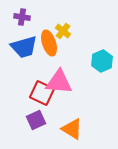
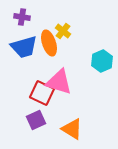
pink triangle: rotated 12 degrees clockwise
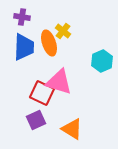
blue trapezoid: rotated 72 degrees counterclockwise
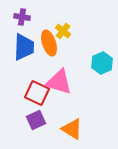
cyan hexagon: moved 2 px down
red square: moved 5 px left
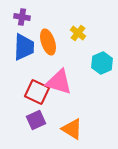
yellow cross: moved 15 px right, 2 px down
orange ellipse: moved 1 px left, 1 px up
red square: moved 1 px up
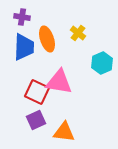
orange ellipse: moved 1 px left, 3 px up
pink triangle: rotated 8 degrees counterclockwise
orange triangle: moved 8 px left, 3 px down; rotated 25 degrees counterclockwise
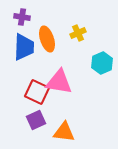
yellow cross: rotated 28 degrees clockwise
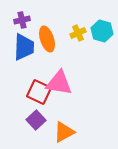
purple cross: moved 3 px down; rotated 21 degrees counterclockwise
cyan hexagon: moved 32 px up; rotated 20 degrees counterclockwise
pink triangle: moved 1 px down
red square: moved 2 px right
purple square: rotated 18 degrees counterclockwise
orange triangle: rotated 35 degrees counterclockwise
